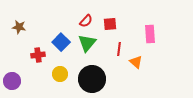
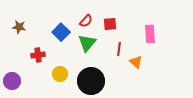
blue square: moved 10 px up
black circle: moved 1 px left, 2 px down
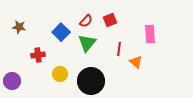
red square: moved 4 px up; rotated 16 degrees counterclockwise
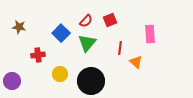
blue square: moved 1 px down
red line: moved 1 px right, 1 px up
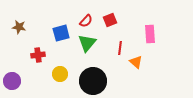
blue square: rotated 30 degrees clockwise
black circle: moved 2 px right
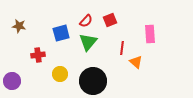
brown star: moved 1 px up
green triangle: moved 1 px right, 1 px up
red line: moved 2 px right
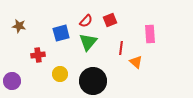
red line: moved 1 px left
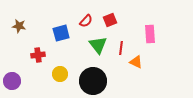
green triangle: moved 10 px right, 3 px down; rotated 18 degrees counterclockwise
orange triangle: rotated 16 degrees counterclockwise
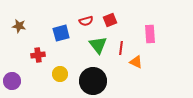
red semicircle: rotated 32 degrees clockwise
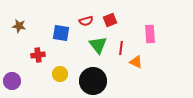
blue square: rotated 24 degrees clockwise
